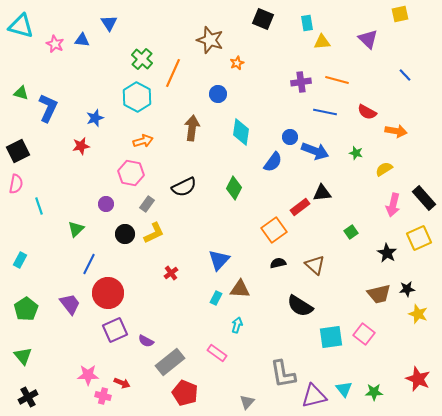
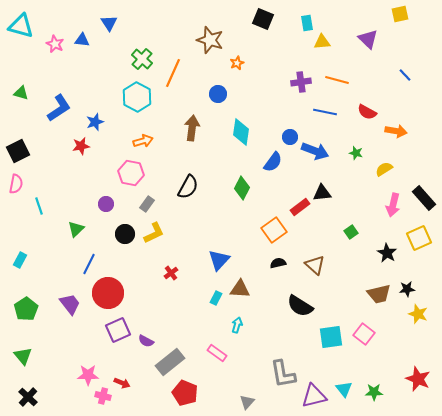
blue L-shape at (48, 108): moved 11 px right; rotated 32 degrees clockwise
blue star at (95, 118): moved 4 px down
black semicircle at (184, 187): moved 4 px right; rotated 35 degrees counterclockwise
green diamond at (234, 188): moved 8 px right
purple square at (115, 330): moved 3 px right
black cross at (28, 397): rotated 18 degrees counterclockwise
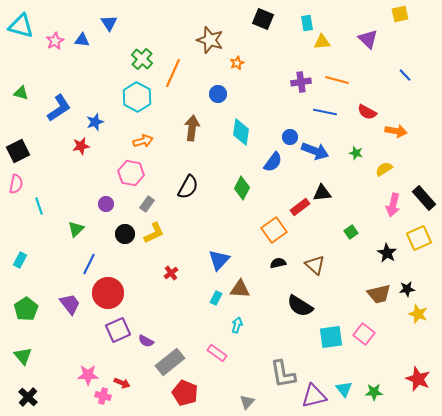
pink star at (55, 44): moved 3 px up; rotated 18 degrees clockwise
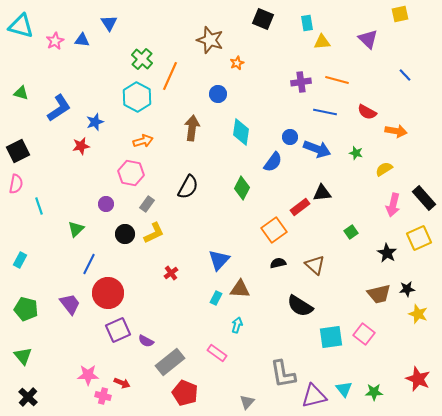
orange line at (173, 73): moved 3 px left, 3 px down
blue arrow at (315, 151): moved 2 px right, 2 px up
green pentagon at (26, 309): rotated 25 degrees counterclockwise
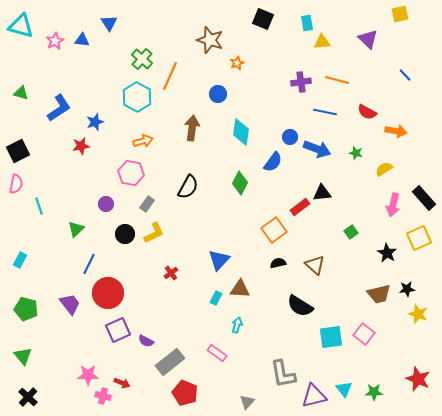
green diamond at (242, 188): moved 2 px left, 5 px up
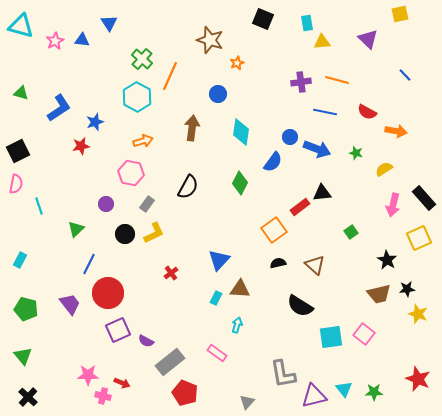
black star at (387, 253): moved 7 px down
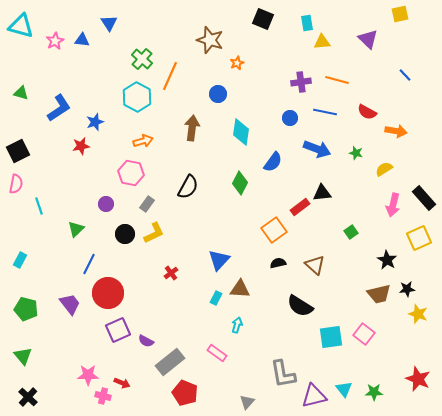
blue circle at (290, 137): moved 19 px up
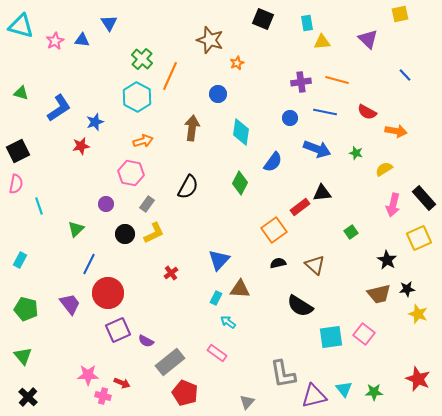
cyan arrow at (237, 325): moved 9 px left, 3 px up; rotated 70 degrees counterclockwise
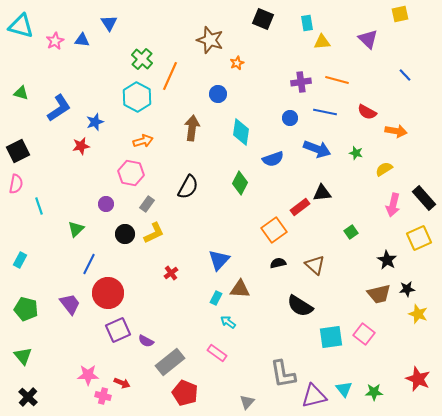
blue semicircle at (273, 162): moved 3 px up; rotated 35 degrees clockwise
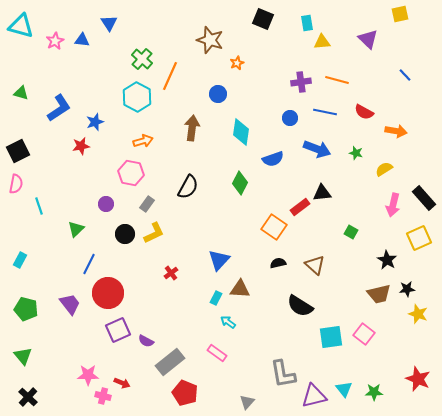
red semicircle at (367, 112): moved 3 px left
orange square at (274, 230): moved 3 px up; rotated 20 degrees counterclockwise
green square at (351, 232): rotated 24 degrees counterclockwise
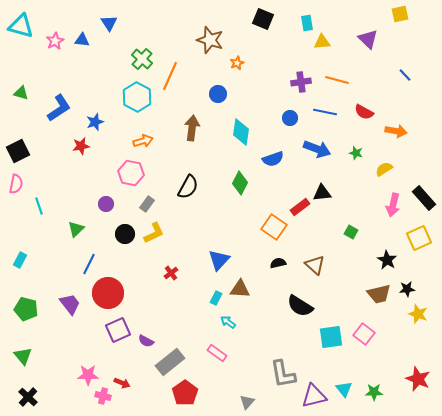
red pentagon at (185, 393): rotated 15 degrees clockwise
